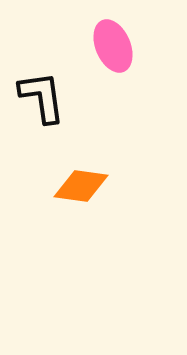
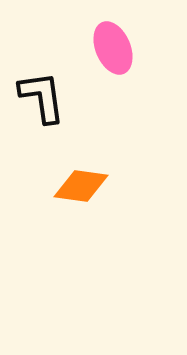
pink ellipse: moved 2 px down
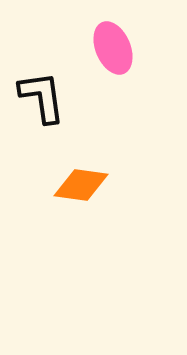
orange diamond: moved 1 px up
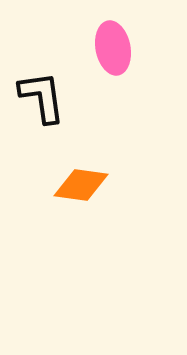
pink ellipse: rotated 12 degrees clockwise
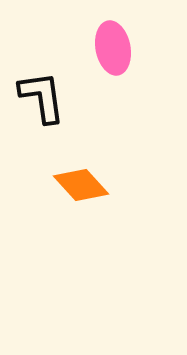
orange diamond: rotated 40 degrees clockwise
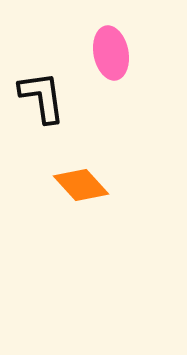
pink ellipse: moved 2 px left, 5 px down
